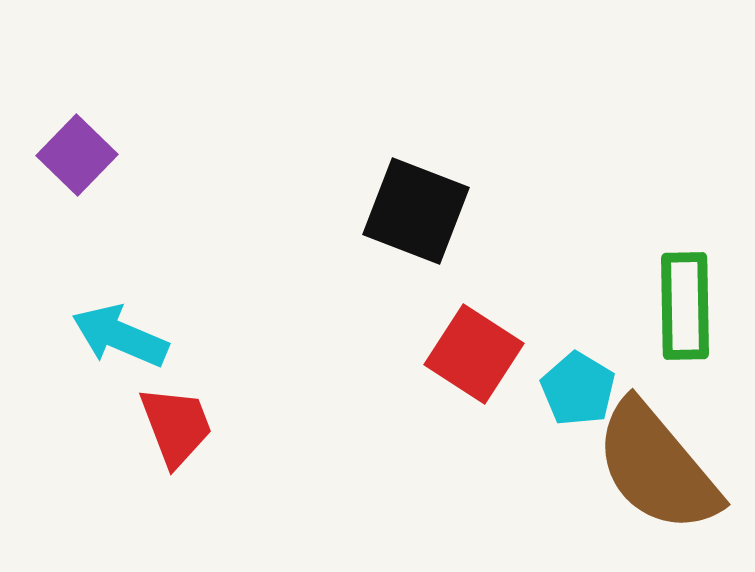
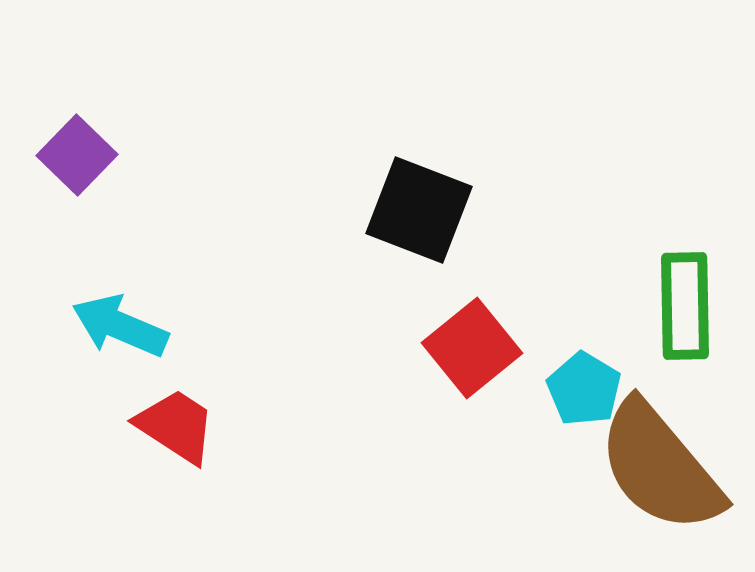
black square: moved 3 px right, 1 px up
cyan arrow: moved 10 px up
red square: moved 2 px left, 6 px up; rotated 18 degrees clockwise
cyan pentagon: moved 6 px right
red trapezoid: rotated 36 degrees counterclockwise
brown semicircle: moved 3 px right
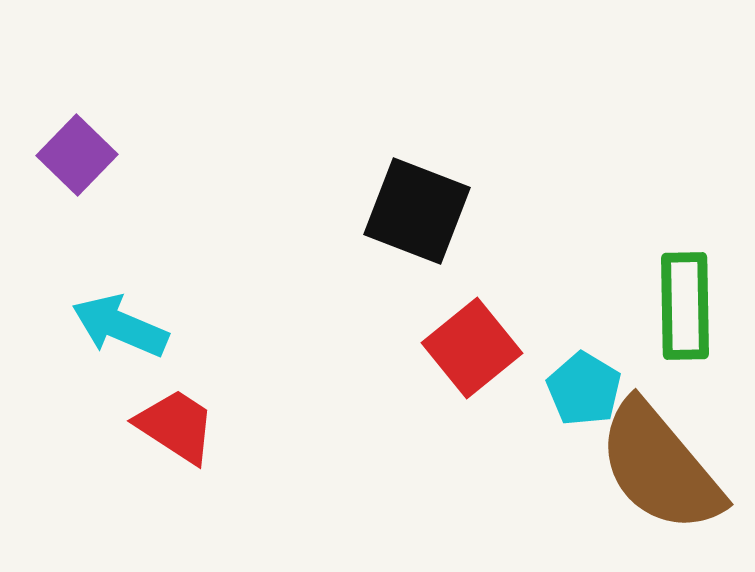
black square: moved 2 px left, 1 px down
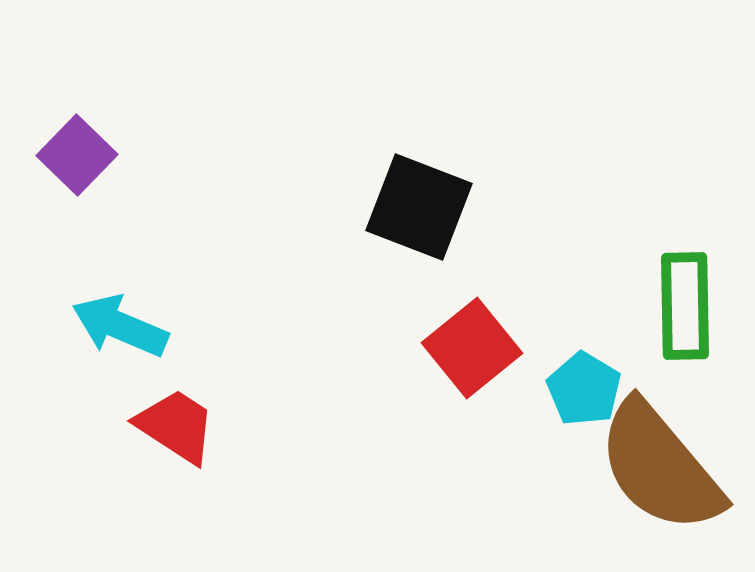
black square: moved 2 px right, 4 px up
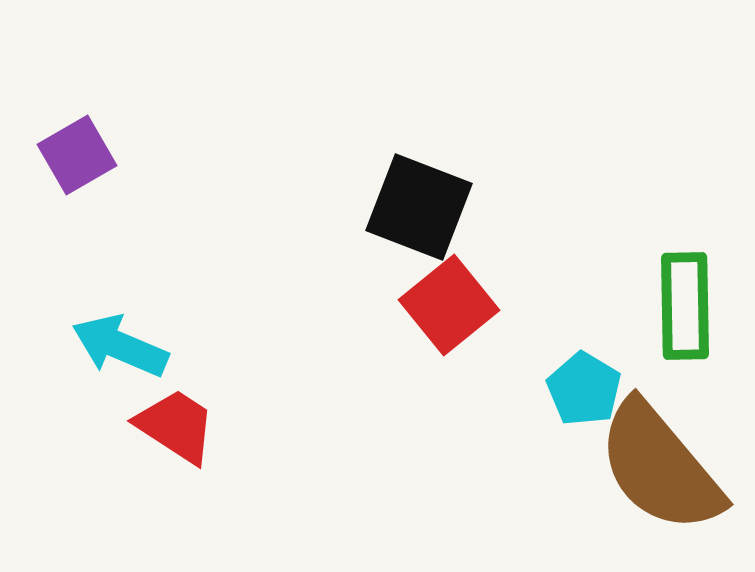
purple square: rotated 16 degrees clockwise
cyan arrow: moved 20 px down
red square: moved 23 px left, 43 px up
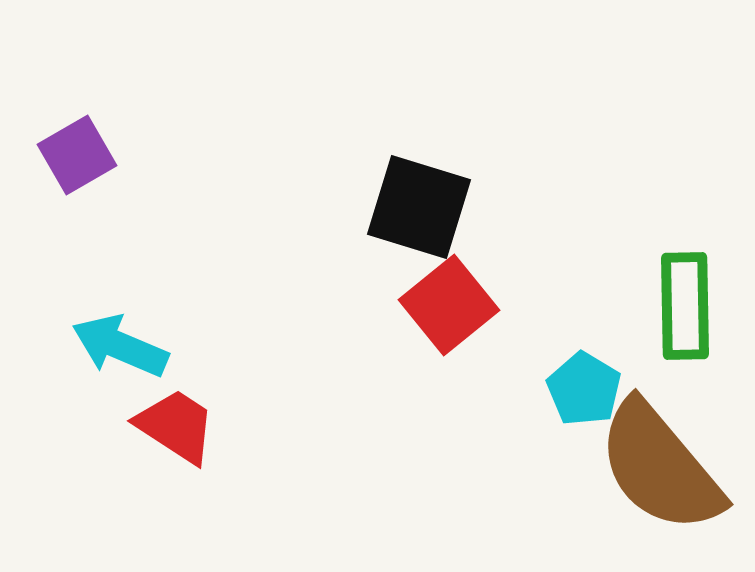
black square: rotated 4 degrees counterclockwise
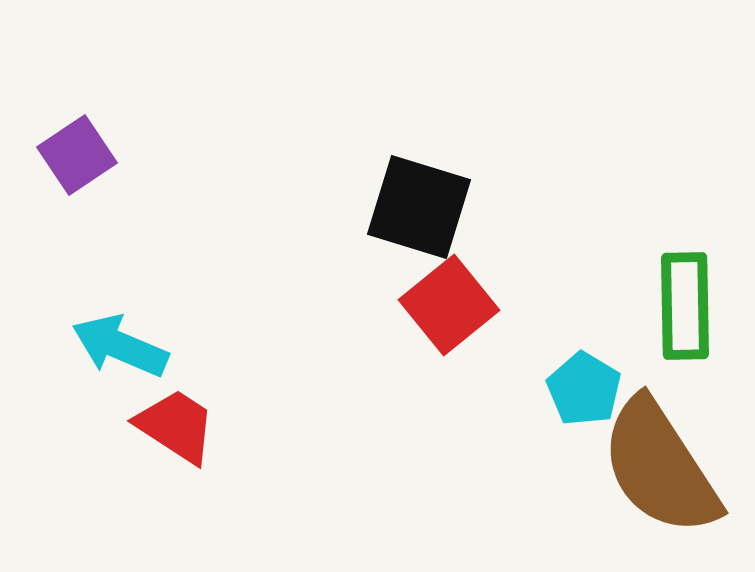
purple square: rotated 4 degrees counterclockwise
brown semicircle: rotated 7 degrees clockwise
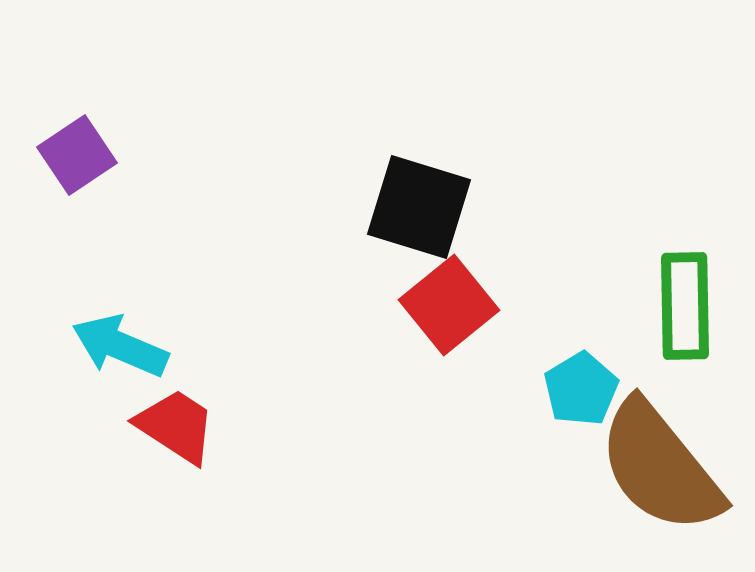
cyan pentagon: moved 3 px left; rotated 10 degrees clockwise
brown semicircle: rotated 6 degrees counterclockwise
